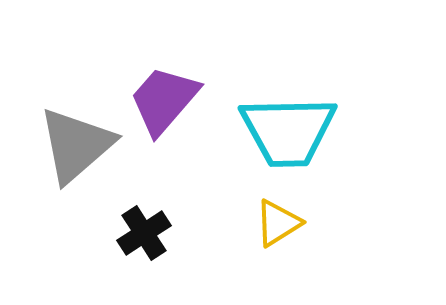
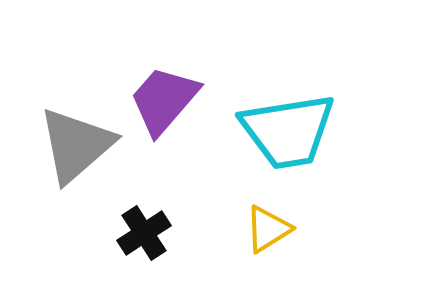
cyan trapezoid: rotated 8 degrees counterclockwise
yellow triangle: moved 10 px left, 6 px down
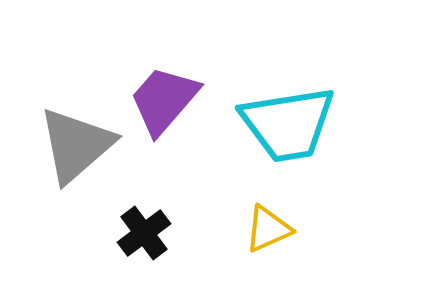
cyan trapezoid: moved 7 px up
yellow triangle: rotated 8 degrees clockwise
black cross: rotated 4 degrees counterclockwise
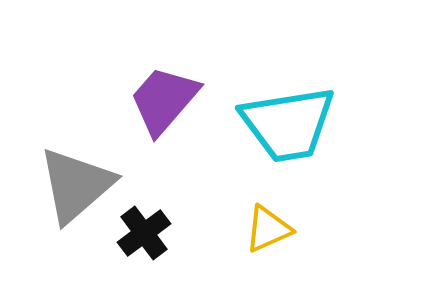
gray triangle: moved 40 px down
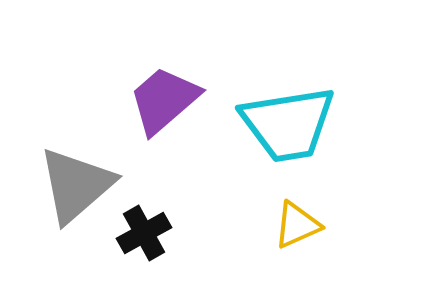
purple trapezoid: rotated 8 degrees clockwise
yellow triangle: moved 29 px right, 4 px up
black cross: rotated 8 degrees clockwise
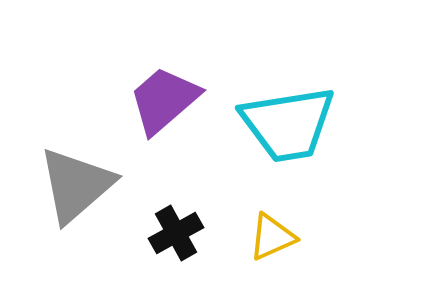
yellow triangle: moved 25 px left, 12 px down
black cross: moved 32 px right
